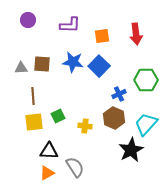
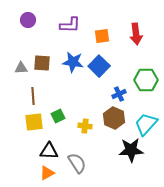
brown square: moved 1 px up
black star: rotated 25 degrees clockwise
gray semicircle: moved 2 px right, 4 px up
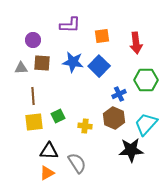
purple circle: moved 5 px right, 20 px down
red arrow: moved 9 px down
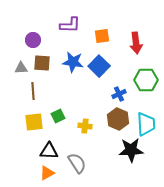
brown line: moved 5 px up
brown hexagon: moved 4 px right, 1 px down
cyan trapezoid: rotated 135 degrees clockwise
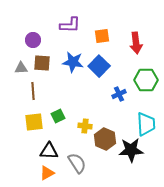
brown hexagon: moved 13 px left, 20 px down
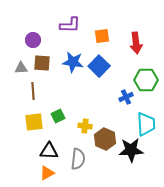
blue cross: moved 7 px right, 3 px down
gray semicircle: moved 1 px right, 4 px up; rotated 40 degrees clockwise
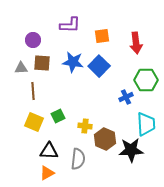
yellow square: rotated 30 degrees clockwise
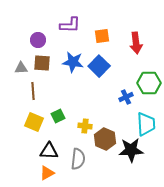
purple circle: moved 5 px right
green hexagon: moved 3 px right, 3 px down
